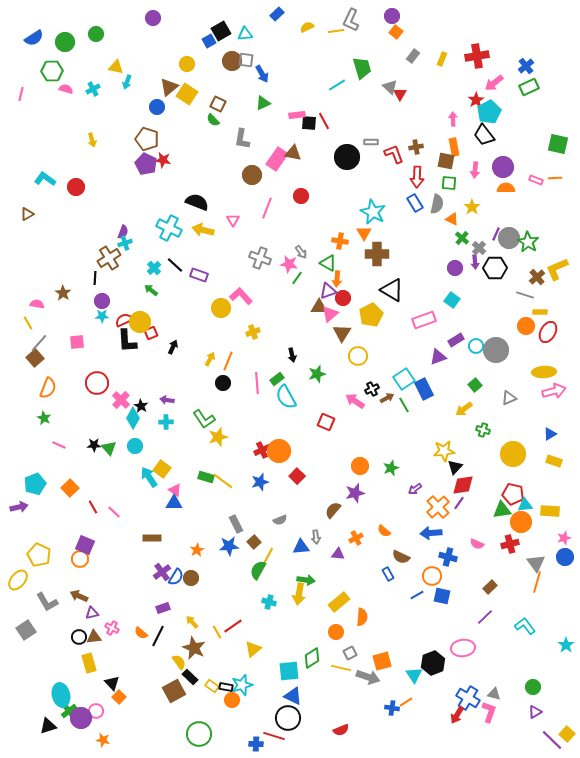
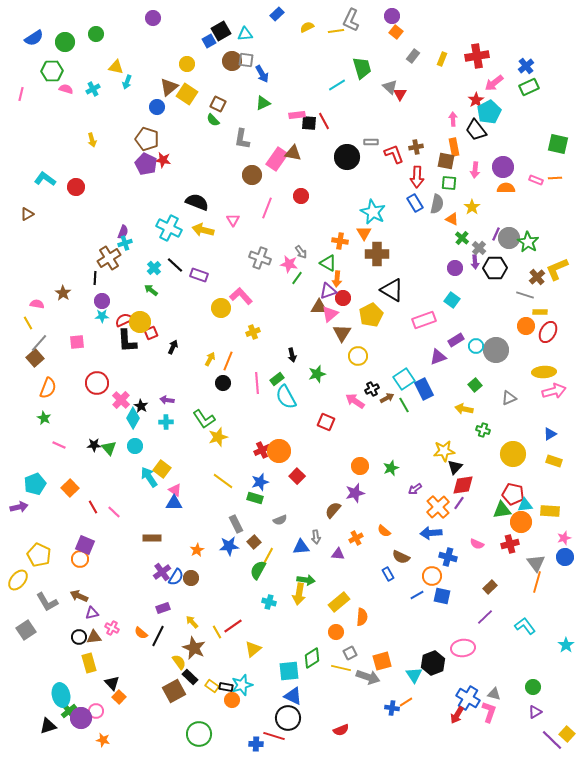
black trapezoid at (484, 135): moved 8 px left, 5 px up
yellow arrow at (464, 409): rotated 48 degrees clockwise
green rectangle at (206, 477): moved 49 px right, 21 px down
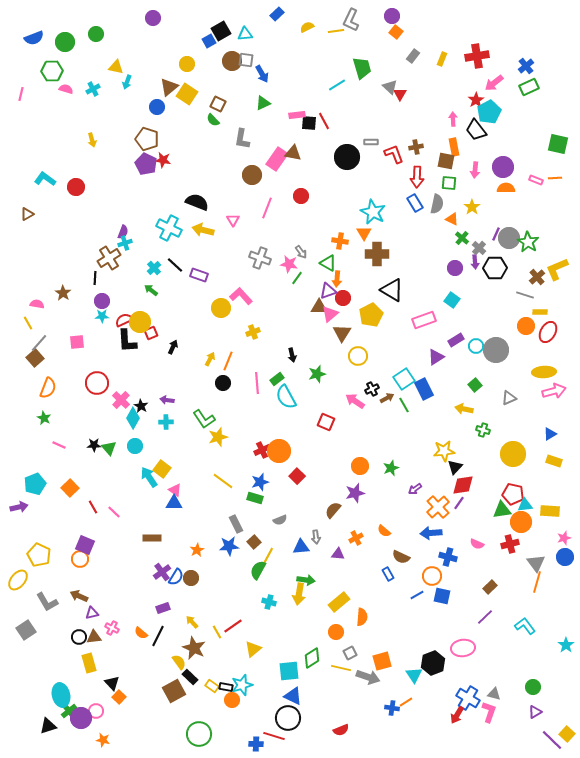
blue semicircle at (34, 38): rotated 12 degrees clockwise
purple triangle at (438, 357): moved 2 px left; rotated 12 degrees counterclockwise
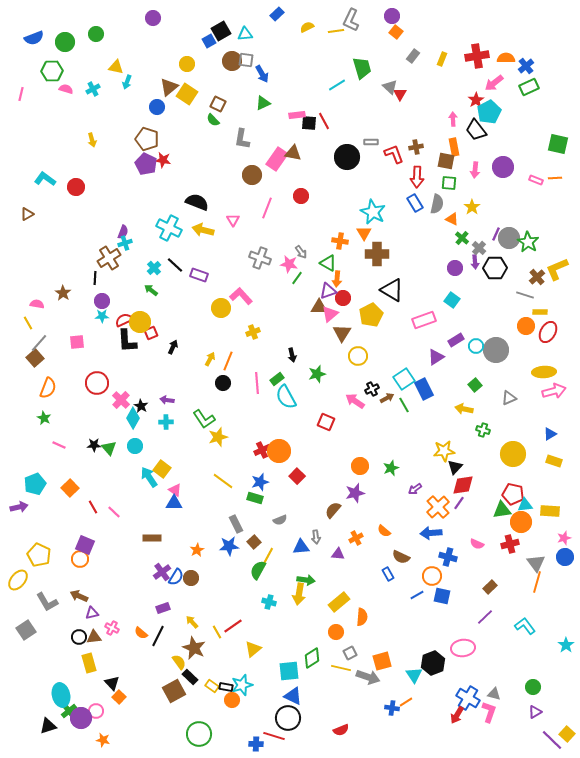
orange semicircle at (506, 188): moved 130 px up
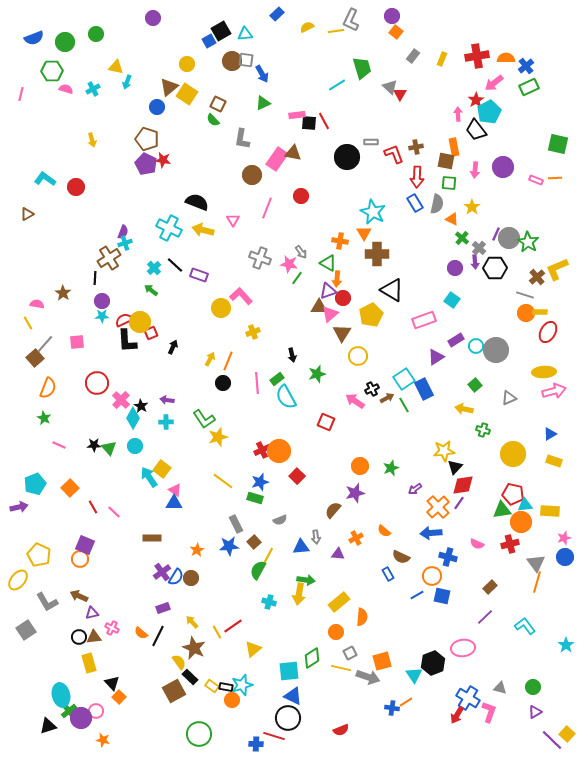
pink arrow at (453, 119): moved 5 px right, 5 px up
orange circle at (526, 326): moved 13 px up
gray line at (39, 343): moved 6 px right, 1 px down
gray triangle at (494, 694): moved 6 px right, 6 px up
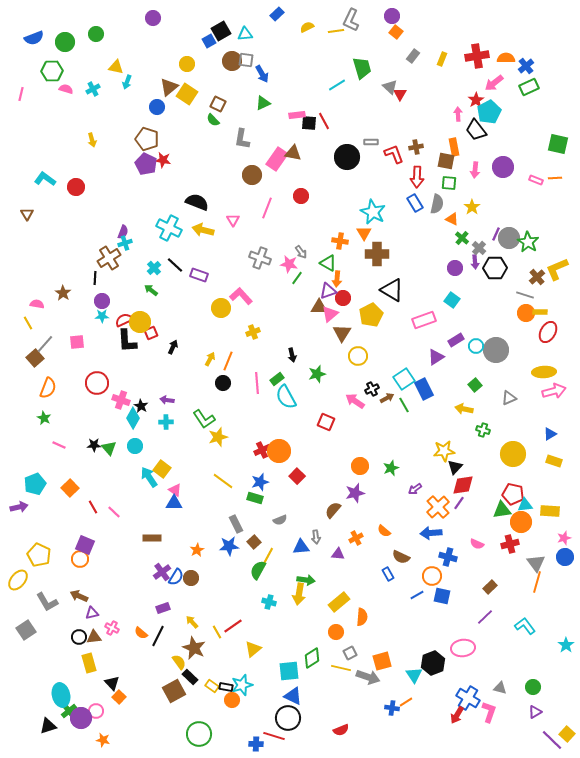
brown triangle at (27, 214): rotated 32 degrees counterclockwise
pink cross at (121, 400): rotated 24 degrees counterclockwise
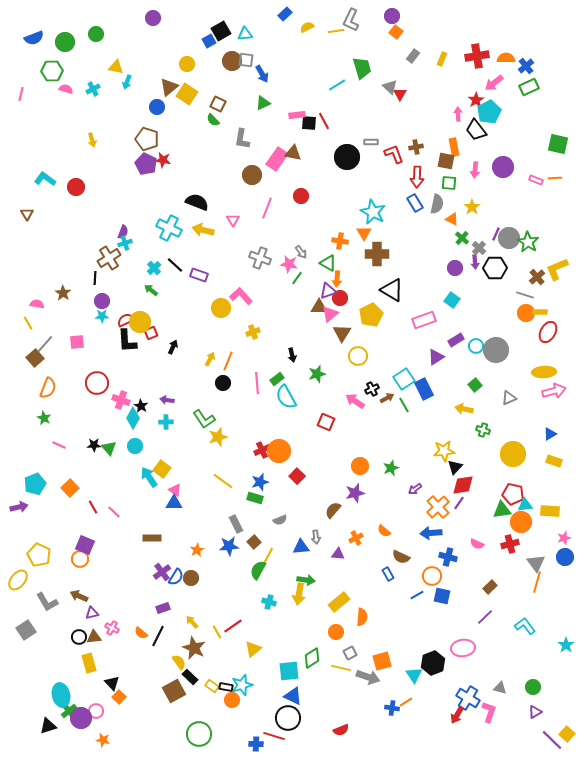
blue rectangle at (277, 14): moved 8 px right
red circle at (343, 298): moved 3 px left
red semicircle at (124, 320): moved 2 px right
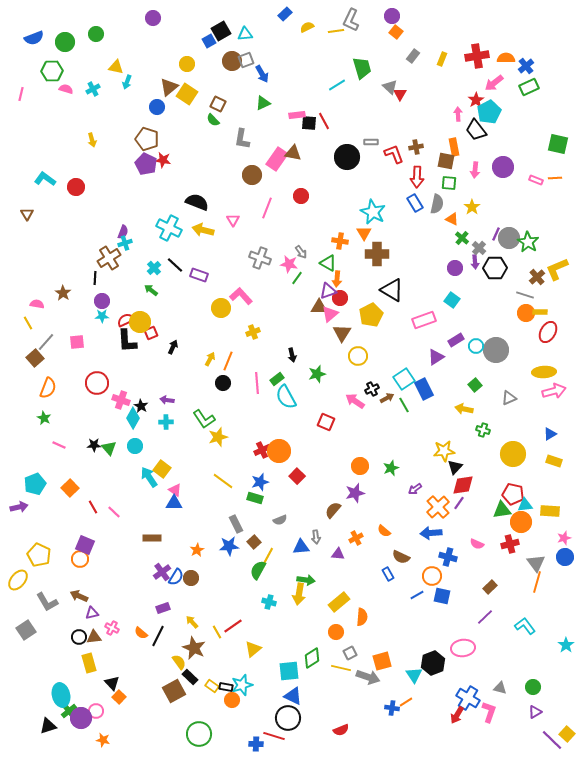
gray square at (246, 60): rotated 28 degrees counterclockwise
gray line at (45, 344): moved 1 px right, 2 px up
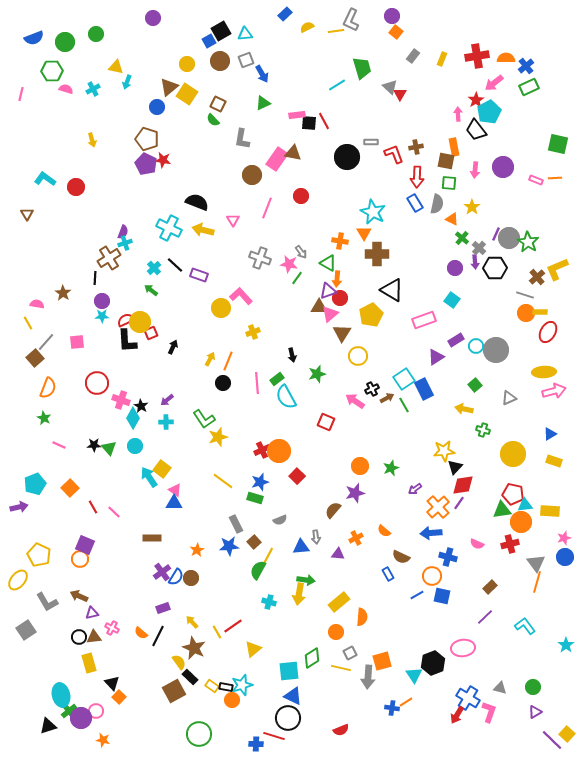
brown circle at (232, 61): moved 12 px left
purple arrow at (167, 400): rotated 48 degrees counterclockwise
gray arrow at (368, 677): rotated 75 degrees clockwise
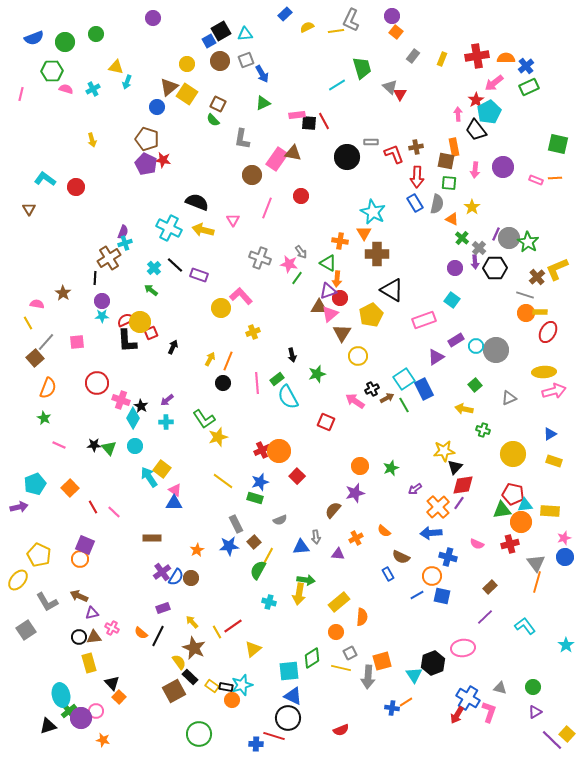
brown triangle at (27, 214): moved 2 px right, 5 px up
cyan semicircle at (286, 397): moved 2 px right
